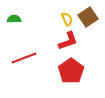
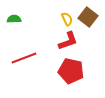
brown square: rotated 18 degrees counterclockwise
red pentagon: rotated 25 degrees counterclockwise
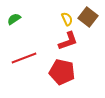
green semicircle: rotated 32 degrees counterclockwise
red pentagon: moved 9 px left, 1 px down
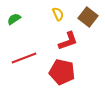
yellow semicircle: moved 9 px left, 5 px up
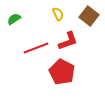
brown square: moved 1 px right, 1 px up
red line: moved 12 px right, 10 px up
red pentagon: rotated 15 degrees clockwise
